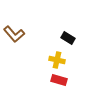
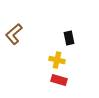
brown L-shape: rotated 90 degrees clockwise
black rectangle: moved 1 px right; rotated 48 degrees clockwise
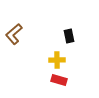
black rectangle: moved 2 px up
yellow cross: rotated 14 degrees counterclockwise
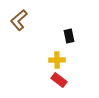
brown L-shape: moved 5 px right, 14 px up
red rectangle: rotated 21 degrees clockwise
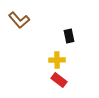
brown L-shape: rotated 90 degrees counterclockwise
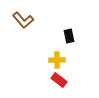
brown L-shape: moved 4 px right
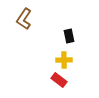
brown L-shape: moved 1 px right, 1 px up; rotated 75 degrees clockwise
yellow cross: moved 7 px right
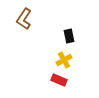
yellow cross: rotated 28 degrees counterclockwise
red rectangle: rotated 14 degrees counterclockwise
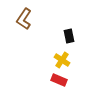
yellow cross: moved 2 px left; rotated 28 degrees counterclockwise
